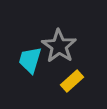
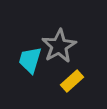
gray star: rotated 8 degrees clockwise
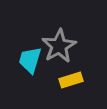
yellow rectangle: moved 1 px left, 1 px up; rotated 25 degrees clockwise
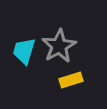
cyan trapezoid: moved 6 px left, 9 px up
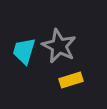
gray star: rotated 16 degrees counterclockwise
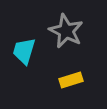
gray star: moved 7 px right, 15 px up
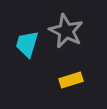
cyan trapezoid: moved 3 px right, 7 px up
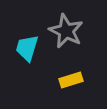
cyan trapezoid: moved 4 px down
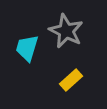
yellow rectangle: rotated 25 degrees counterclockwise
